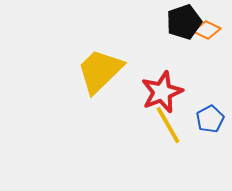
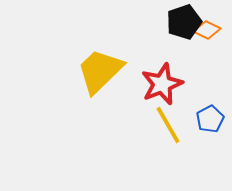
red star: moved 8 px up
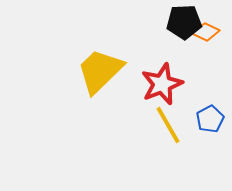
black pentagon: rotated 16 degrees clockwise
orange diamond: moved 1 px left, 2 px down
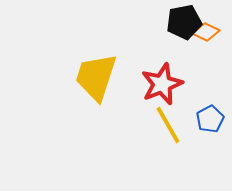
black pentagon: rotated 8 degrees counterclockwise
yellow trapezoid: moved 4 px left, 6 px down; rotated 28 degrees counterclockwise
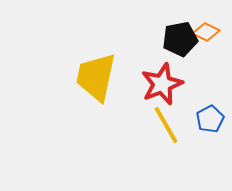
black pentagon: moved 4 px left, 17 px down
yellow trapezoid: rotated 6 degrees counterclockwise
yellow line: moved 2 px left
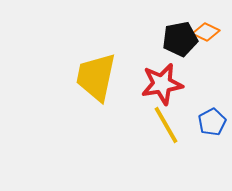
red star: rotated 12 degrees clockwise
blue pentagon: moved 2 px right, 3 px down
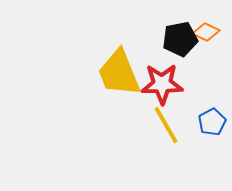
yellow trapezoid: moved 23 px right, 4 px up; rotated 34 degrees counterclockwise
red star: rotated 9 degrees clockwise
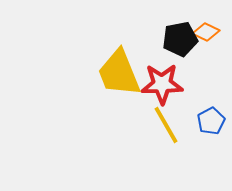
blue pentagon: moved 1 px left, 1 px up
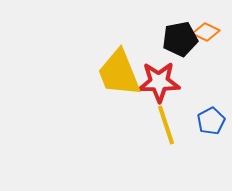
red star: moved 3 px left, 2 px up
yellow line: rotated 12 degrees clockwise
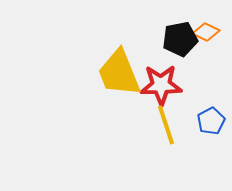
red star: moved 2 px right, 3 px down
